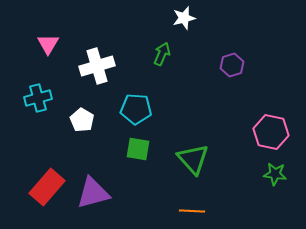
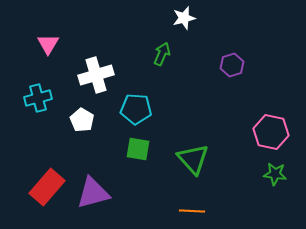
white cross: moved 1 px left, 9 px down
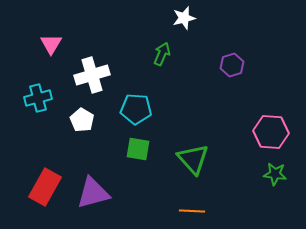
pink triangle: moved 3 px right
white cross: moved 4 px left
pink hexagon: rotated 8 degrees counterclockwise
red rectangle: moved 2 px left; rotated 12 degrees counterclockwise
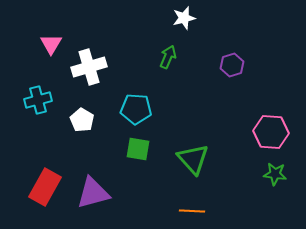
green arrow: moved 6 px right, 3 px down
white cross: moved 3 px left, 8 px up
cyan cross: moved 2 px down
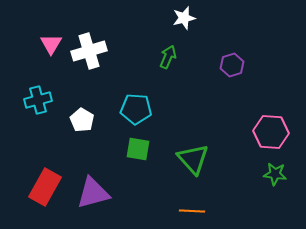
white cross: moved 16 px up
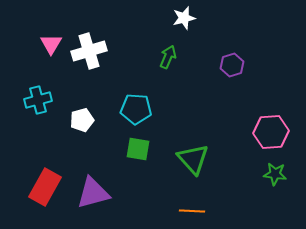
white pentagon: rotated 25 degrees clockwise
pink hexagon: rotated 8 degrees counterclockwise
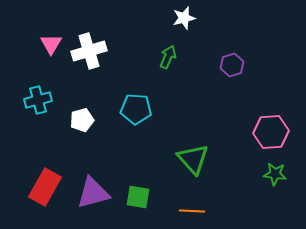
green square: moved 48 px down
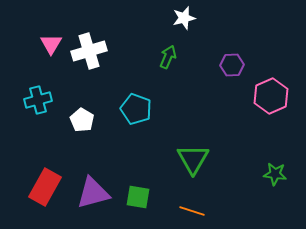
purple hexagon: rotated 15 degrees clockwise
cyan pentagon: rotated 16 degrees clockwise
white pentagon: rotated 25 degrees counterclockwise
pink hexagon: moved 36 px up; rotated 20 degrees counterclockwise
green triangle: rotated 12 degrees clockwise
orange line: rotated 15 degrees clockwise
